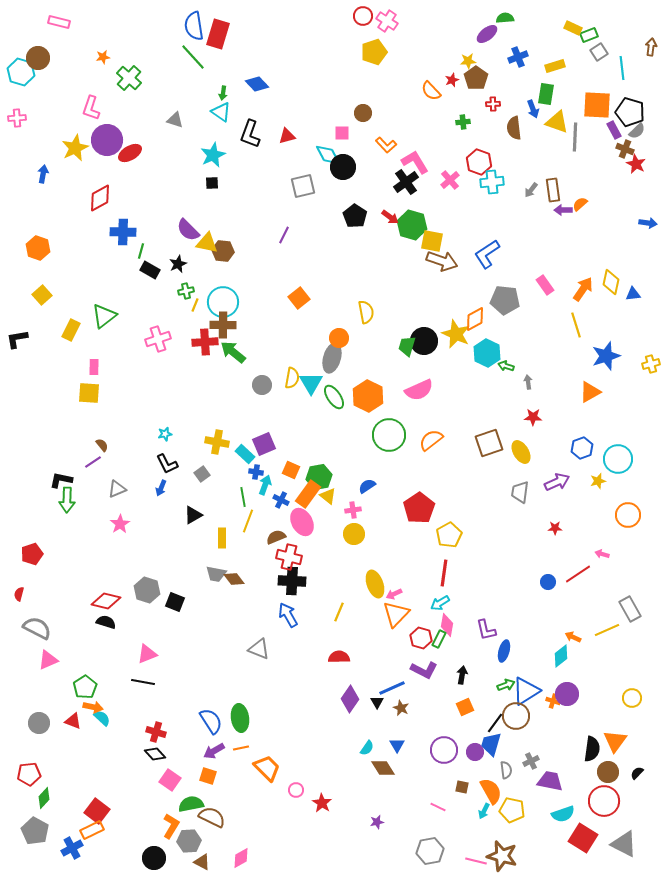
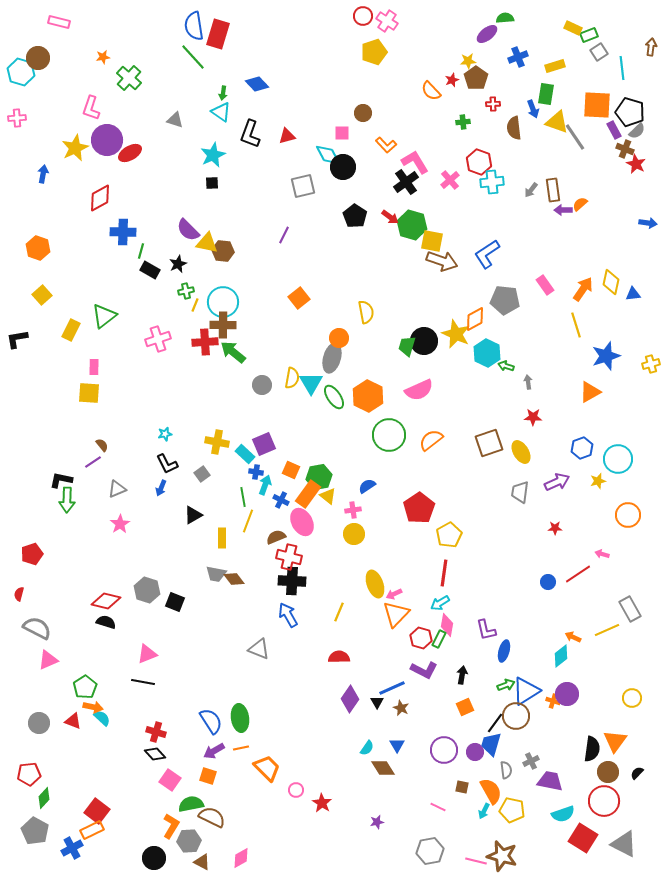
gray line at (575, 137): rotated 36 degrees counterclockwise
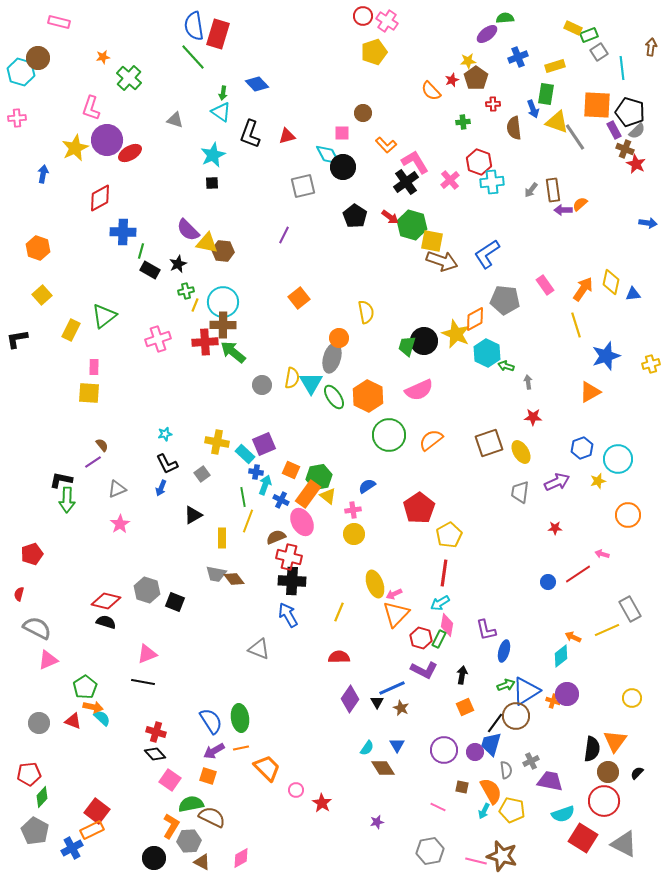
green diamond at (44, 798): moved 2 px left, 1 px up
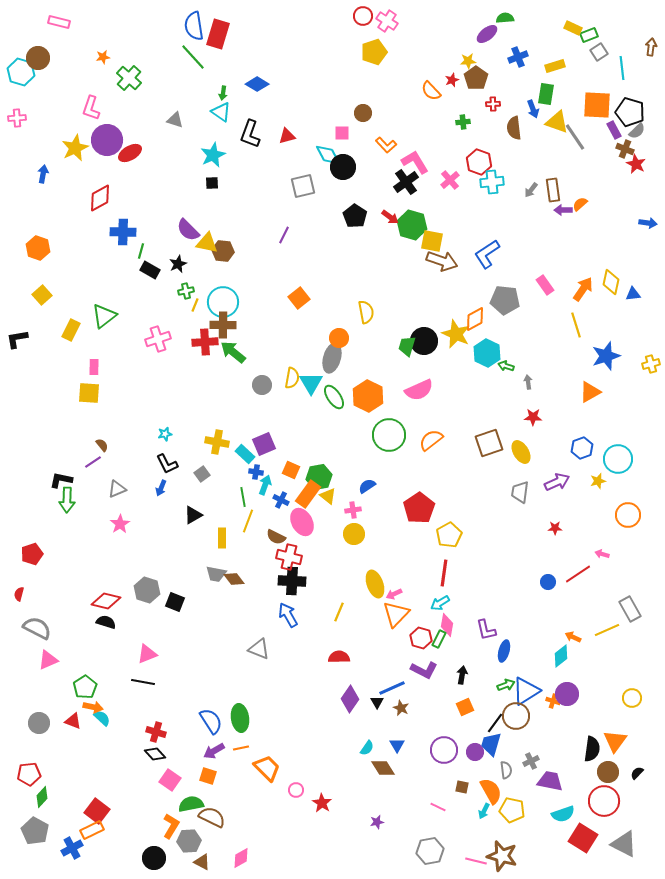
blue diamond at (257, 84): rotated 15 degrees counterclockwise
brown semicircle at (276, 537): rotated 132 degrees counterclockwise
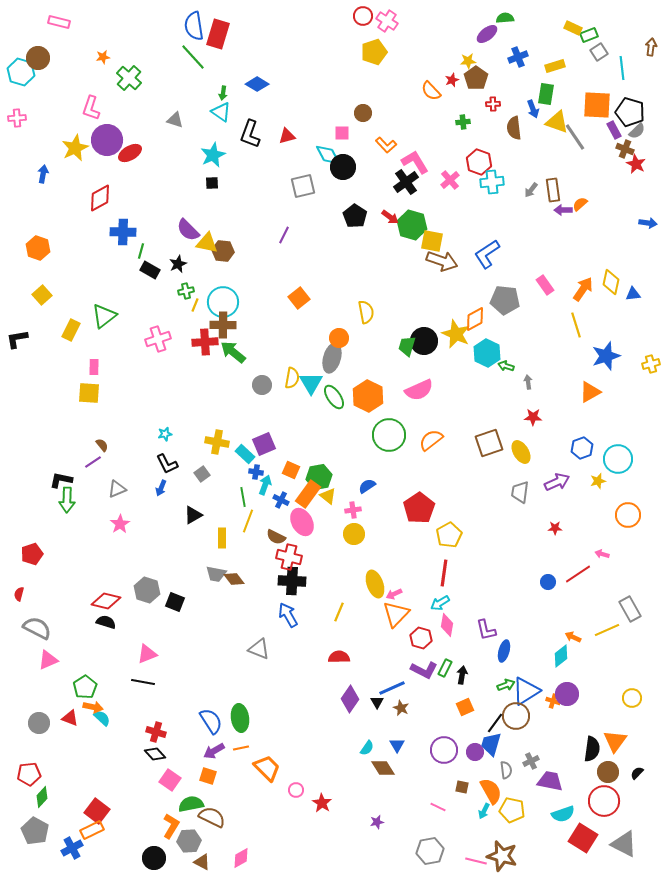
green rectangle at (439, 639): moved 6 px right, 29 px down
red triangle at (73, 721): moved 3 px left, 3 px up
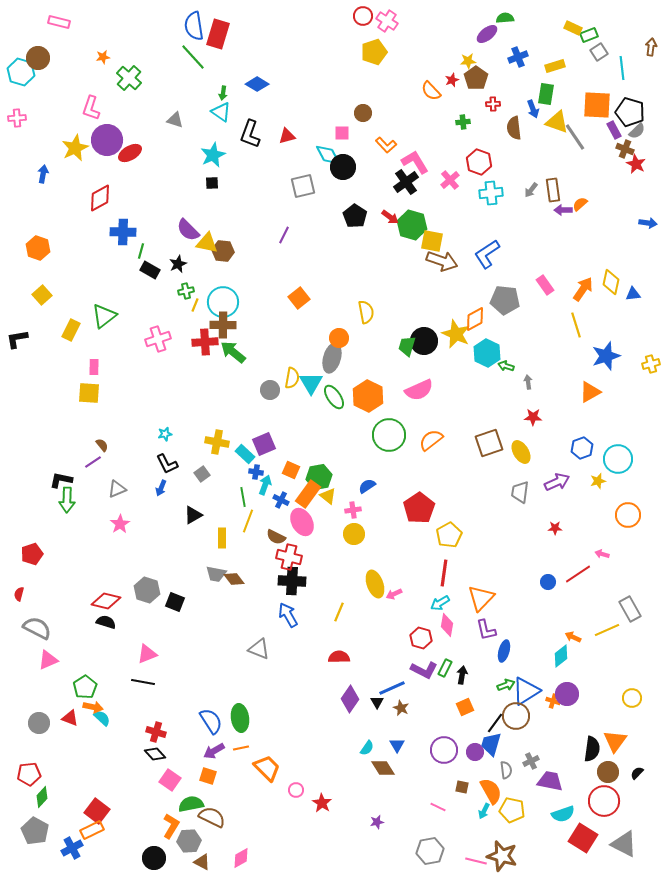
cyan cross at (492, 182): moved 1 px left, 11 px down
gray circle at (262, 385): moved 8 px right, 5 px down
orange triangle at (396, 614): moved 85 px right, 16 px up
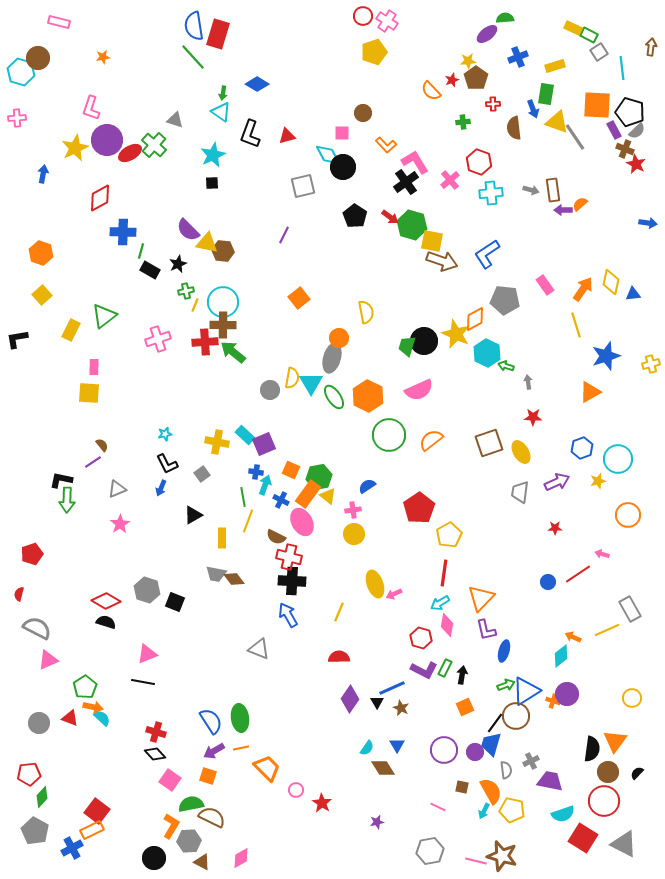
green rectangle at (589, 35): rotated 48 degrees clockwise
green cross at (129, 78): moved 25 px right, 67 px down
gray arrow at (531, 190): rotated 112 degrees counterclockwise
orange hexagon at (38, 248): moved 3 px right, 5 px down
cyan rectangle at (245, 454): moved 19 px up
red diamond at (106, 601): rotated 16 degrees clockwise
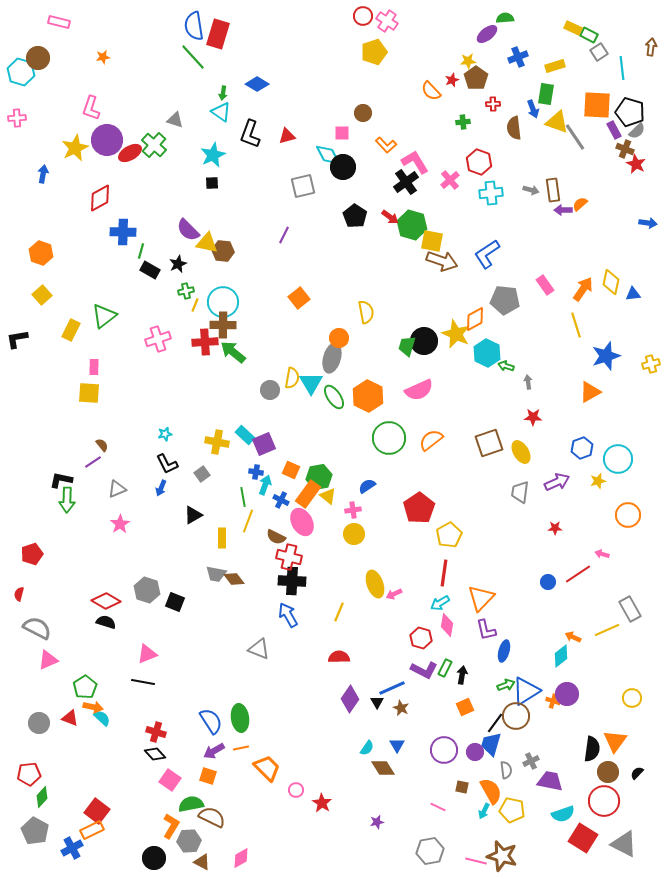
green circle at (389, 435): moved 3 px down
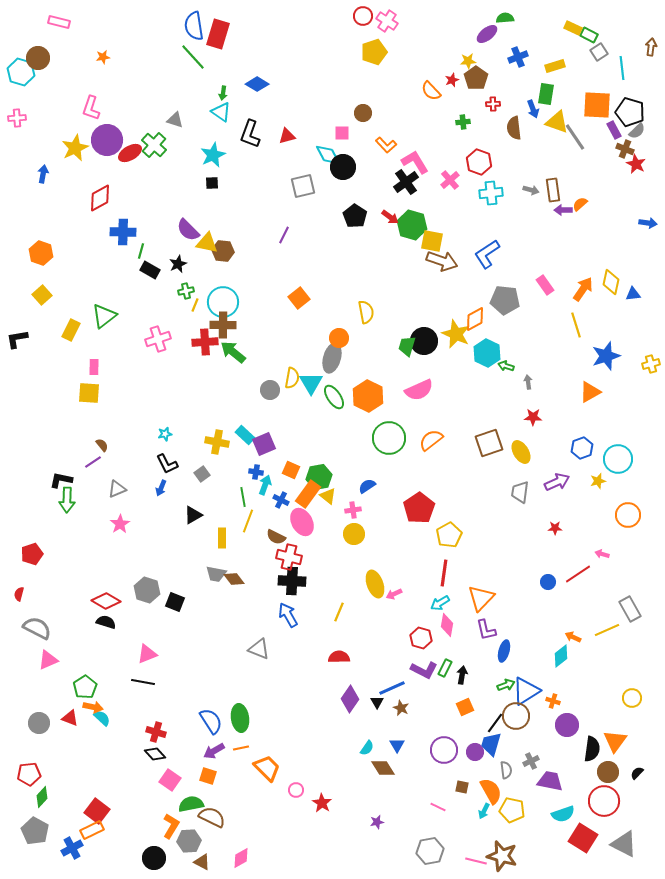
purple circle at (567, 694): moved 31 px down
